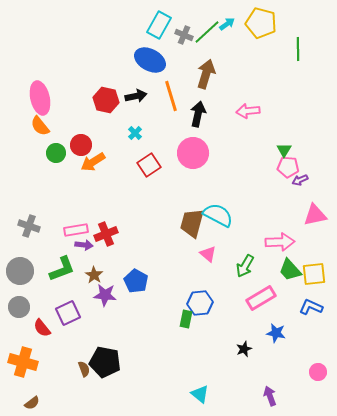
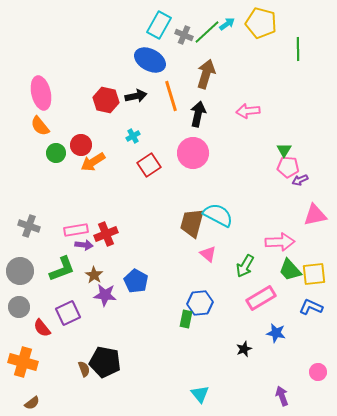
pink ellipse at (40, 98): moved 1 px right, 5 px up
cyan cross at (135, 133): moved 2 px left, 3 px down; rotated 16 degrees clockwise
cyan triangle at (200, 394): rotated 12 degrees clockwise
purple arrow at (270, 396): moved 12 px right
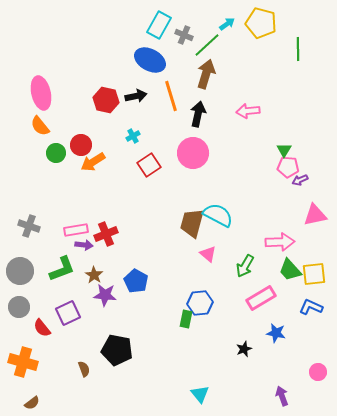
green line at (207, 32): moved 13 px down
black pentagon at (105, 362): moved 12 px right, 12 px up
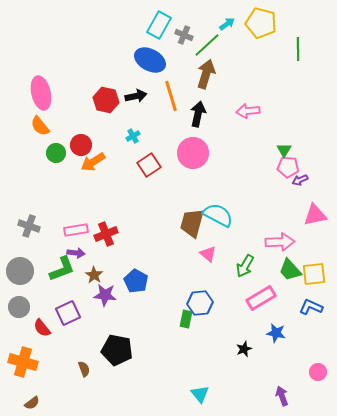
purple arrow at (84, 245): moved 8 px left, 8 px down
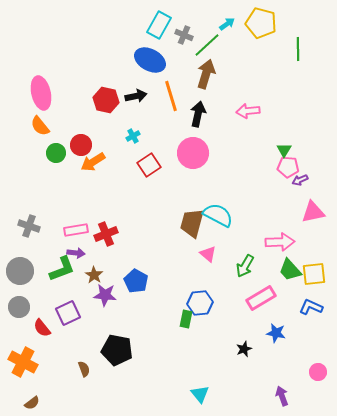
pink triangle at (315, 215): moved 2 px left, 3 px up
orange cross at (23, 362): rotated 12 degrees clockwise
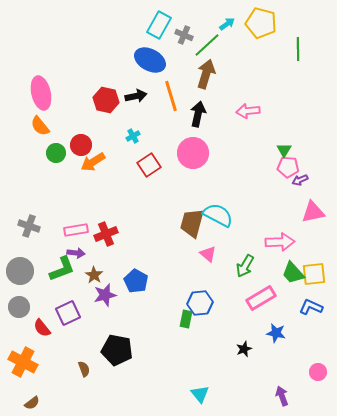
green trapezoid at (290, 270): moved 3 px right, 3 px down
purple star at (105, 295): rotated 20 degrees counterclockwise
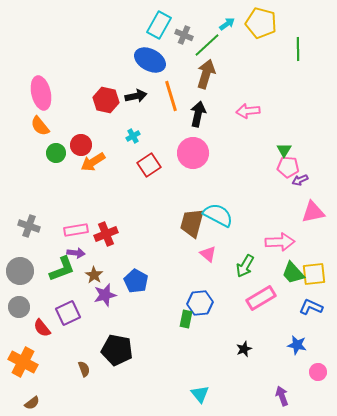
blue star at (276, 333): moved 21 px right, 12 px down
